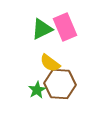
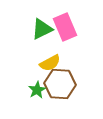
yellow semicircle: rotated 65 degrees counterclockwise
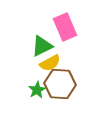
green triangle: moved 17 px down
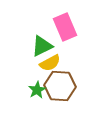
brown hexagon: moved 2 px down
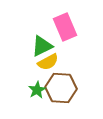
yellow semicircle: moved 2 px left, 1 px up
brown hexagon: moved 1 px right, 2 px down
